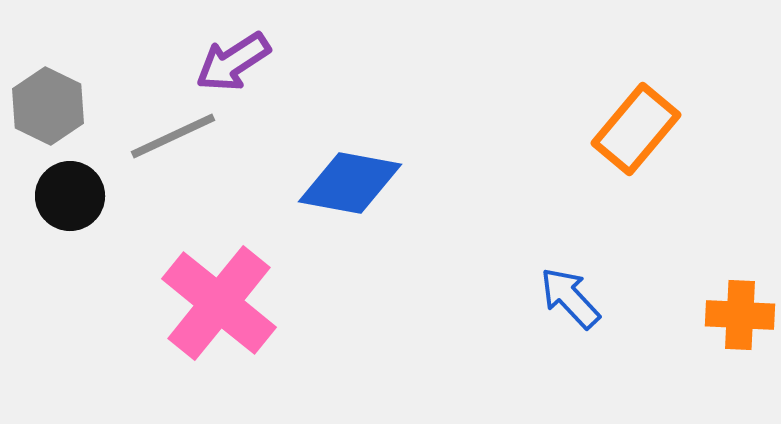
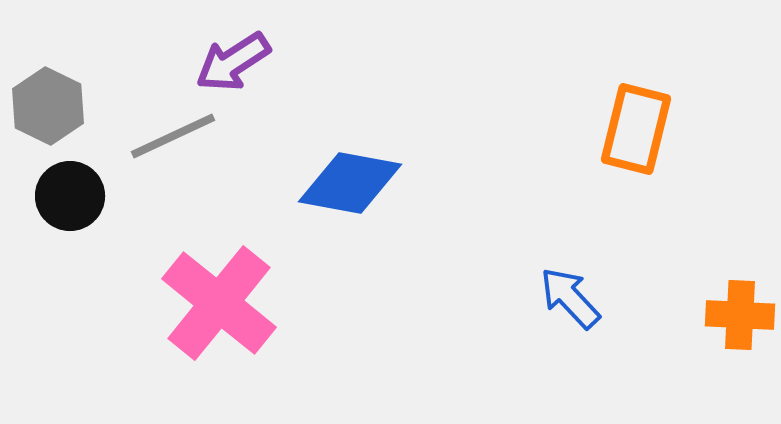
orange rectangle: rotated 26 degrees counterclockwise
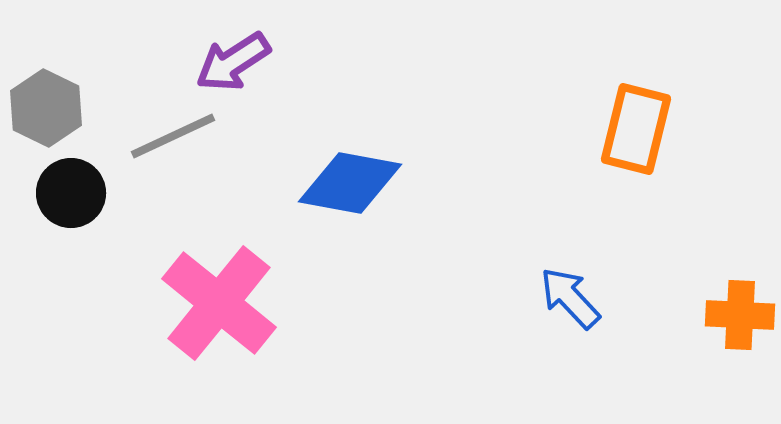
gray hexagon: moved 2 px left, 2 px down
black circle: moved 1 px right, 3 px up
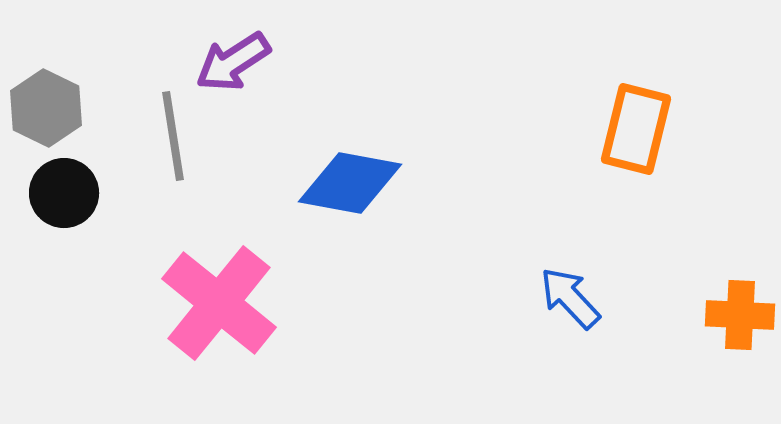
gray line: rotated 74 degrees counterclockwise
black circle: moved 7 px left
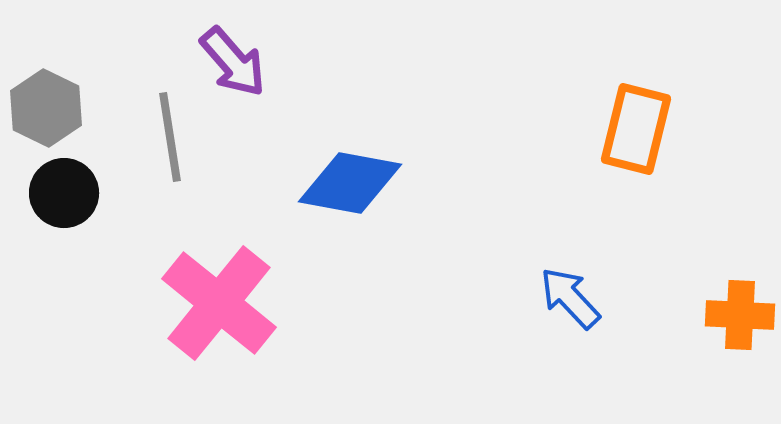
purple arrow: rotated 98 degrees counterclockwise
gray line: moved 3 px left, 1 px down
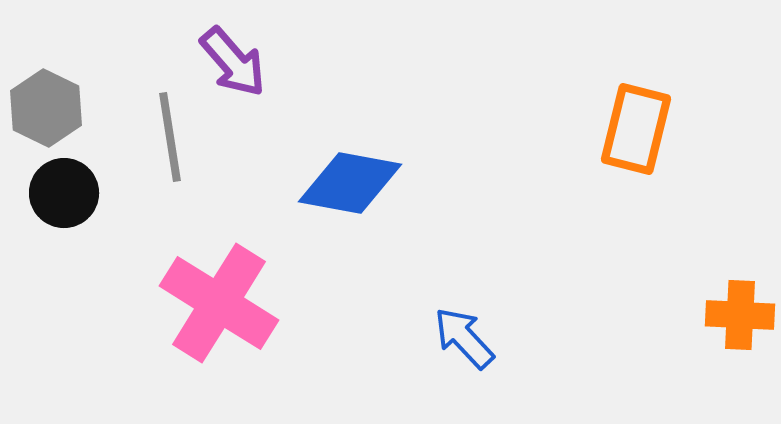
blue arrow: moved 106 px left, 40 px down
pink cross: rotated 7 degrees counterclockwise
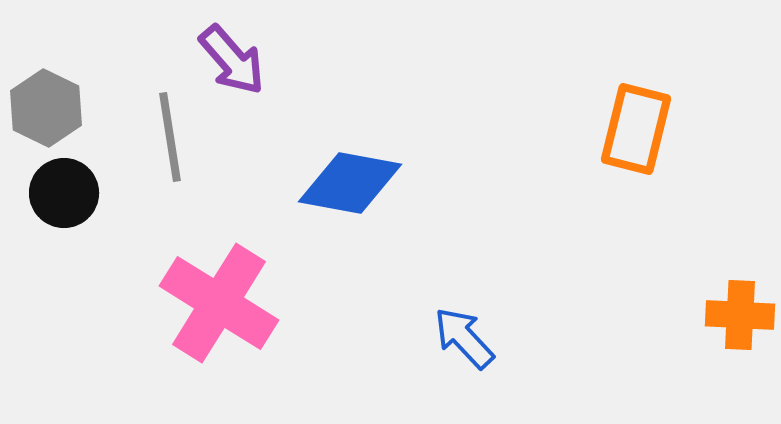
purple arrow: moved 1 px left, 2 px up
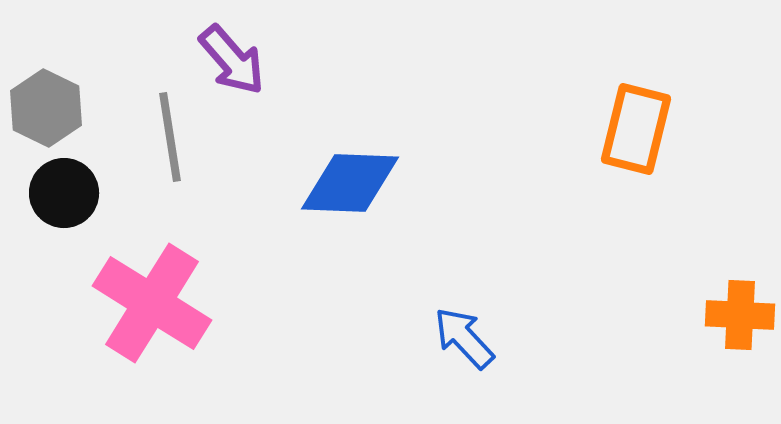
blue diamond: rotated 8 degrees counterclockwise
pink cross: moved 67 px left
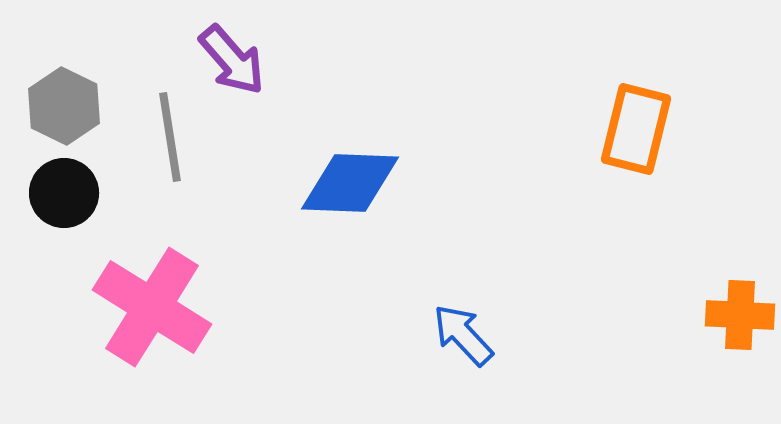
gray hexagon: moved 18 px right, 2 px up
pink cross: moved 4 px down
blue arrow: moved 1 px left, 3 px up
